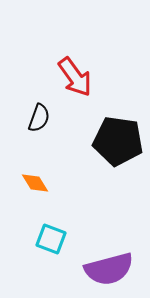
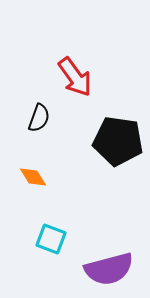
orange diamond: moved 2 px left, 6 px up
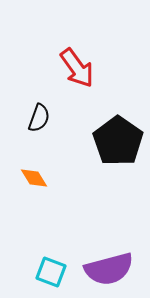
red arrow: moved 2 px right, 9 px up
black pentagon: rotated 27 degrees clockwise
orange diamond: moved 1 px right, 1 px down
cyan square: moved 33 px down
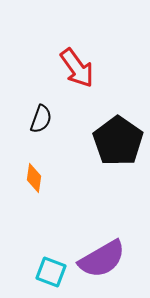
black semicircle: moved 2 px right, 1 px down
orange diamond: rotated 40 degrees clockwise
purple semicircle: moved 7 px left, 10 px up; rotated 15 degrees counterclockwise
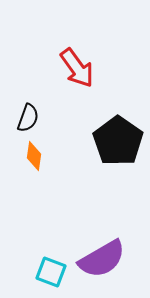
black semicircle: moved 13 px left, 1 px up
orange diamond: moved 22 px up
